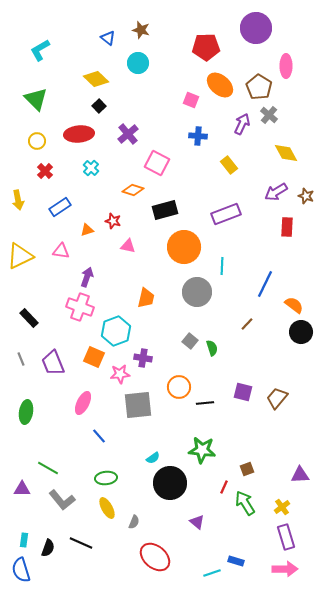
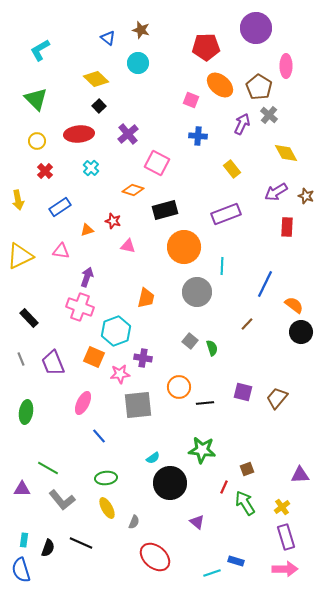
yellow rectangle at (229, 165): moved 3 px right, 4 px down
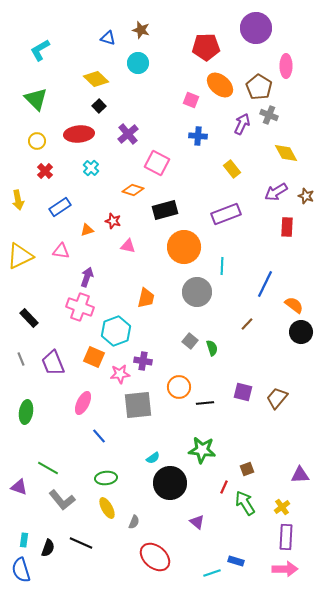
blue triangle at (108, 38): rotated 21 degrees counterclockwise
gray cross at (269, 115): rotated 18 degrees counterclockwise
purple cross at (143, 358): moved 3 px down
purple triangle at (22, 489): moved 3 px left, 2 px up; rotated 18 degrees clockwise
purple rectangle at (286, 537): rotated 20 degrees clockwise
